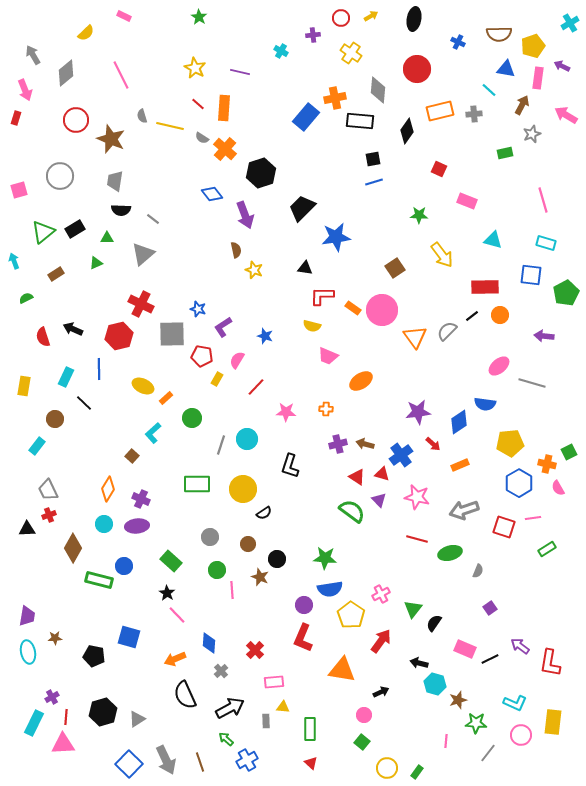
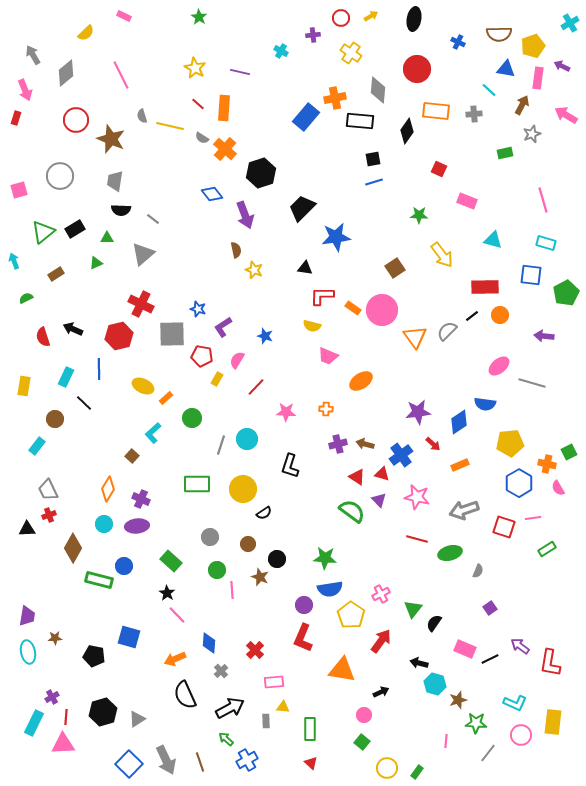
orange rectangle at (440, 111): moved 4 px left; rotated 20 degrees clockwise
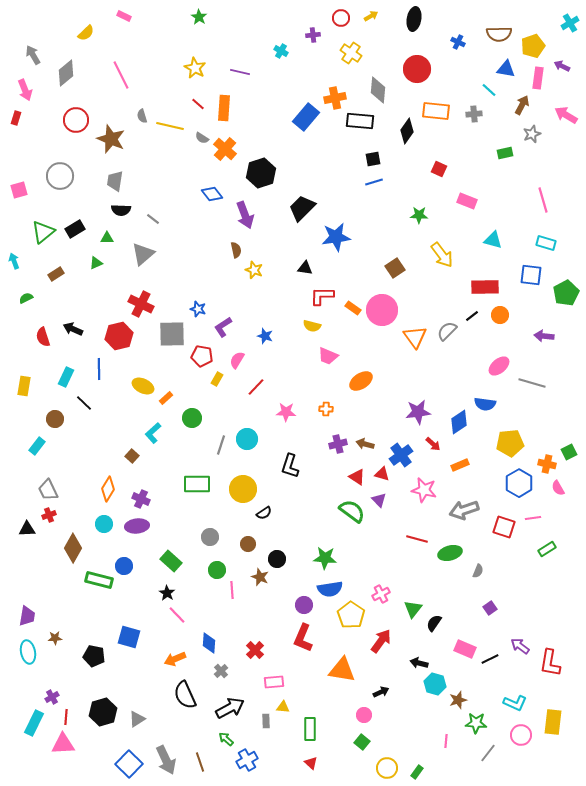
pink star at (417, 497): moved 7 px right, 7 px up
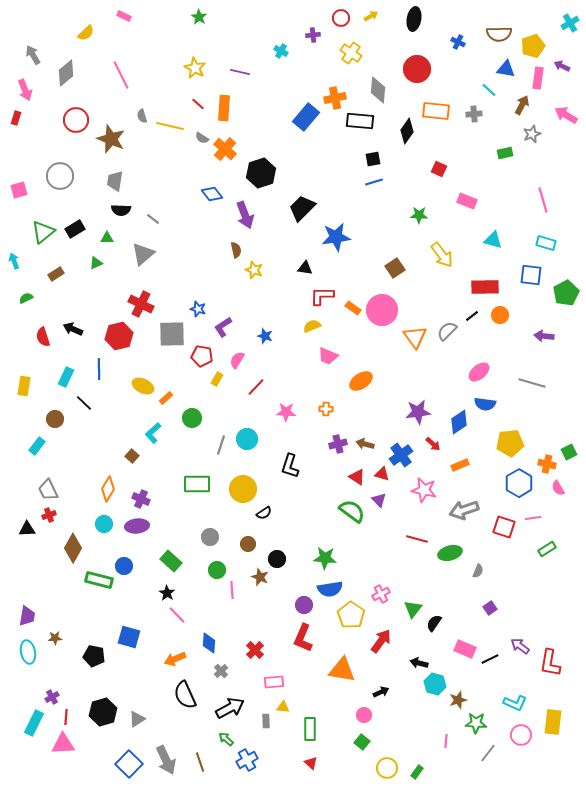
yellow semicircle at (312, 326): rotated 144 degrees clockwise
pink ellipse at (499, 366): moved 20 px left, 6 px down
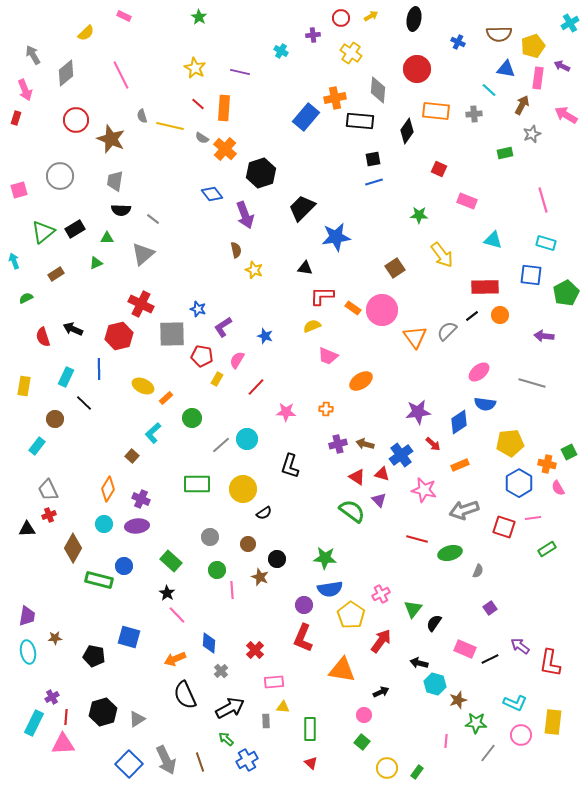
gray line at (221, 445): rotated 30 degrees clockwise
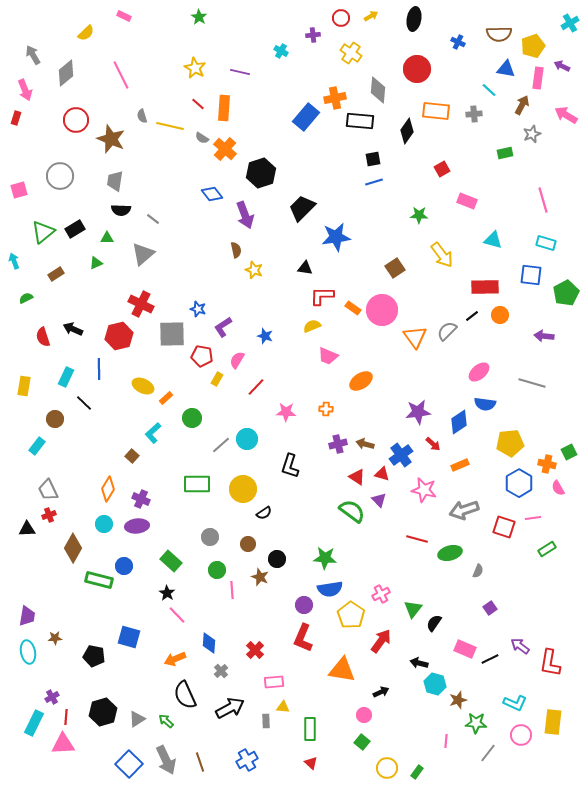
red square at (439, 169): moved 3 px right; rotated 35 degrees clockwise
green arrow at (226, 739): moved 60 px left, 18 px up
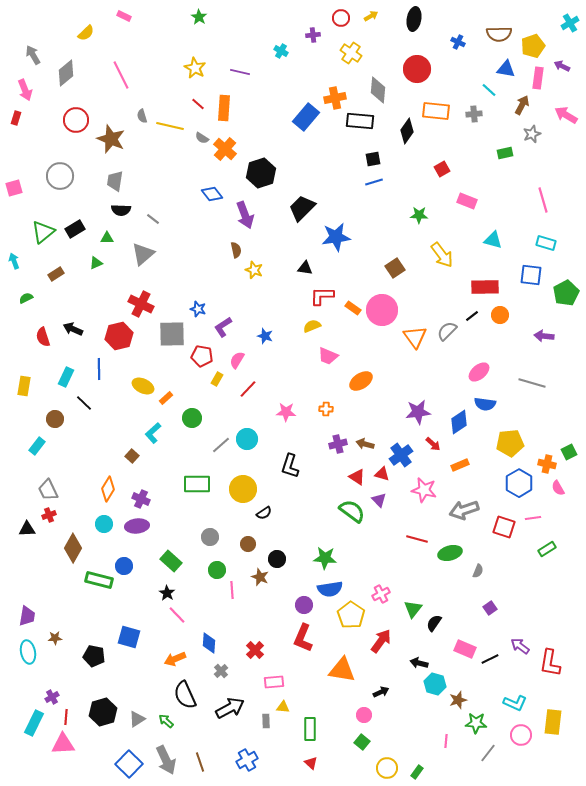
pink square at (19, 190): moved 5 px left, 2 px up
red line at (256, 387): moved 8 px left, 2 px down
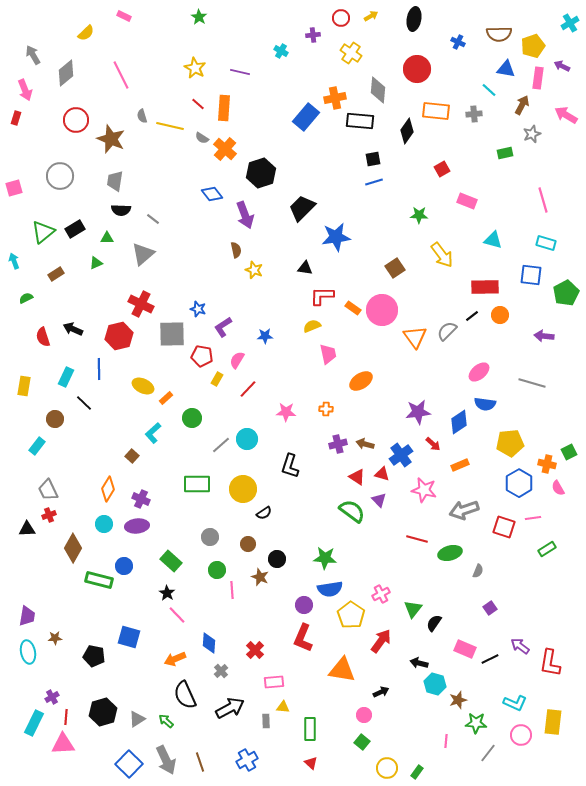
blue star at (265, 336): rotated 21 degrees counterclockwise
pink trapezoid at (328, 356): moved 2 px up; rotated 125 degrees counterclockwise
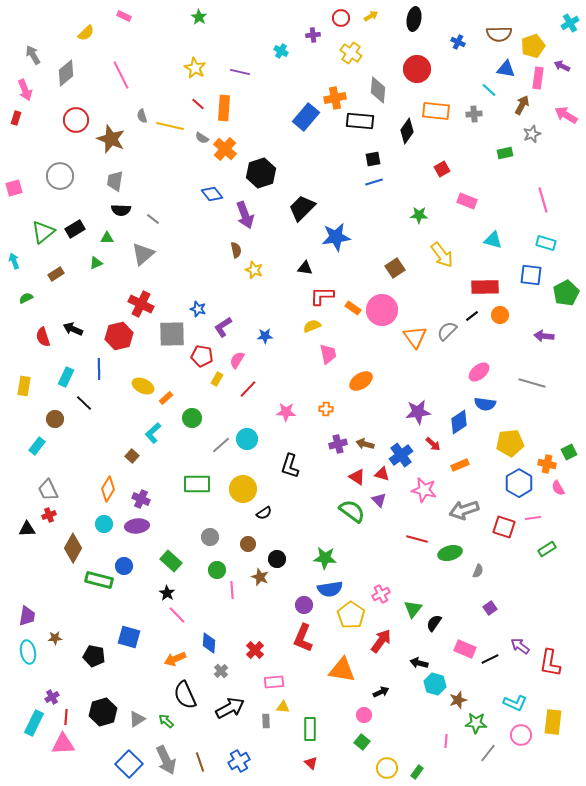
blue cross at (247, 760): moved 8 px left, 1 px down
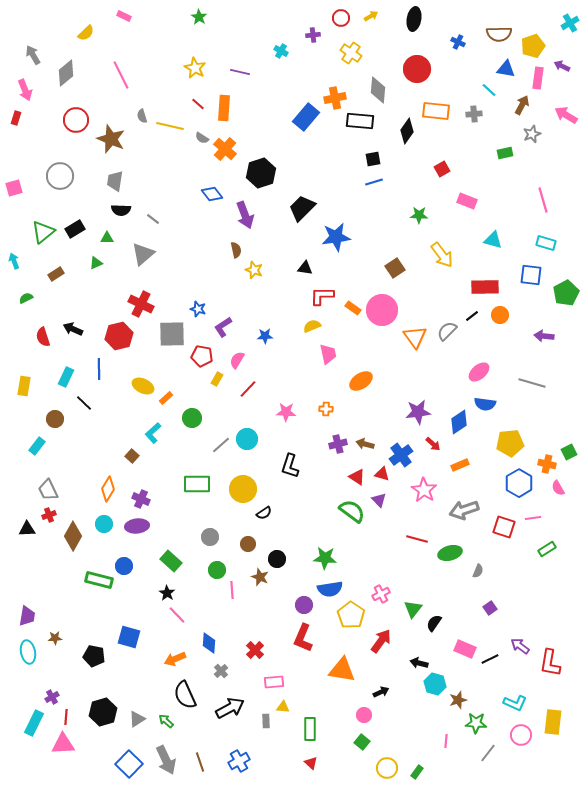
pink star at (424, 490): rotated 20 degrees clockwise
brown diamond at (73, 548): moved 12 px up
